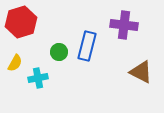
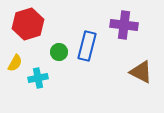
red hexagon: moved 7 px right, 2 px down
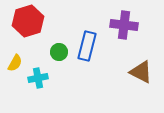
red hexagon: moved 3 px up
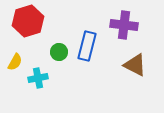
yellow semicircle: moved 1 px up
brown triangle: moved 6 px left, 7 px up
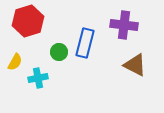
blue rectangle: moved 2 px left, 3 px up
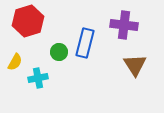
brown triangle: rotated 30 degrees clockwise
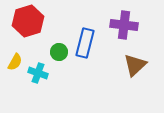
brown triangle: rotated 20 degrees clockwise
cyan cross: moved 5 px up; rotated 30 degrees clockwise
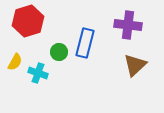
purple cross: moved 4 px right
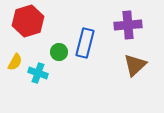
purple cross: rotated 12 degrees counterclockwise
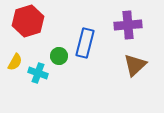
green circle: moved 4 px down
